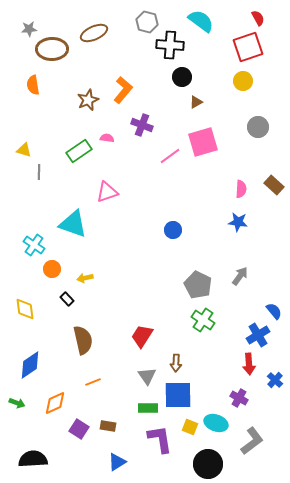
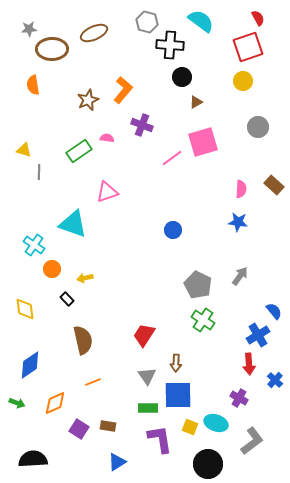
pink line at (170, 156): moved 2 px right, 2 px down
red trapezoid at (142, 336): moved 2 px right, 1 px up
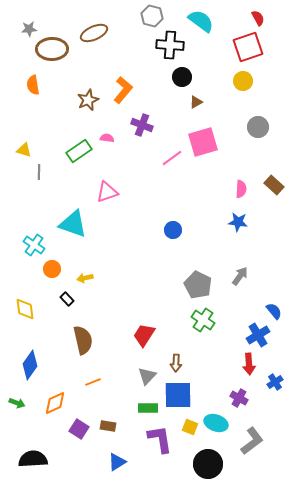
gray hexagon at (147, 22): moved 5 px right, 6 px up
blue diamond at (30, 365): rotated 20 degrees counterclockwise
gray triangle at (147, 376): rotated 18 degrees clockwise
blue cross at (275, 380): moved 2 px down; rotated 14 degrees clockwise
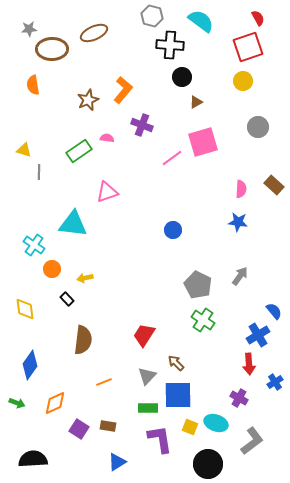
cyan triangle at (73, 224): rotated 12 degrees counterclockwise
brown semicircle at (83, 340): rotated 20 degrees clockwise
brown arrow at (176, 363): rotated 132 degrees clockwise
orange line at (93, 382): moved 11 px right
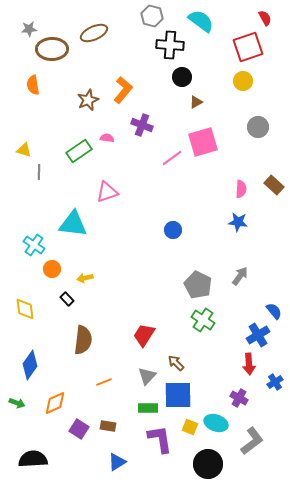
red semicircle at (258, 18): moved 7 px right
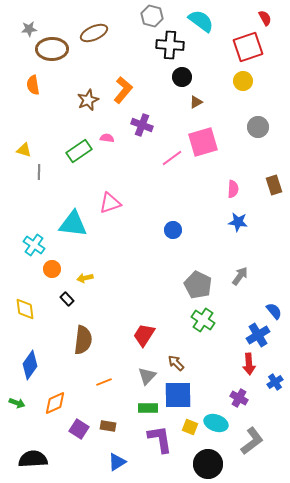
brown rectangle at (274, 185): rotated 30 degrees clockwise
pink semicircle at (241, 189): moved 8 px left
pink triangle at (107, 192): moved 3 px right, 11 px down
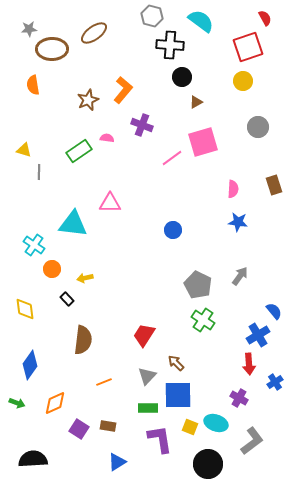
brown ellipse at (94, 33): rotated 12 degrees counterclockwise
pink triangle at (110, 203): rotated 20 degrees clockwise
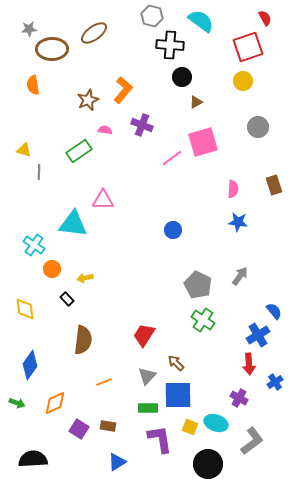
pink semicircle at (107, 138): moved 2 px left, 8 px up
pink triangle at (110, 203): moved 7 px left, 3 px up
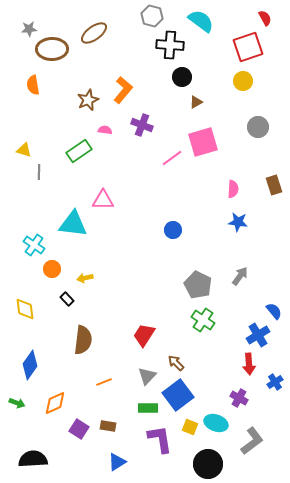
blue square at (178, 395): rotated 36 degrees counterclockwise
